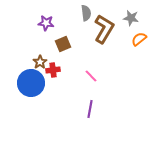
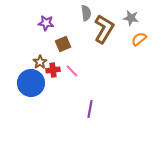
pink line: moved 19 px left, 5 px up
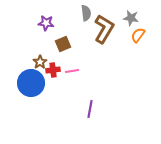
orange semicircle: moved 1 px left, 4 px up; rotated 14 degrees counterclockwise
pink line: rotated 56 degrees counterclockwise
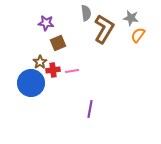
brown square: moved 5 px left, 1 px up
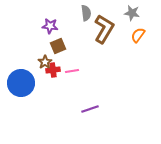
gray star: moved 1 px right, 5 px up
purple star: moved 4 px right, 3 px down
brown square: moved 3 px down
brown star: moved 5 px right
blue circle: moved 10 px left
purple line: rotated 60 degrees clockwise
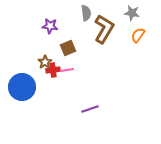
brown square: moved 10 px right, 2 px down
pink line: moved 5 px left, 1 px up
blue circle: moved 1 px right, 4 px down
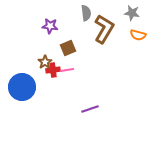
orange semicircle: rotated 112 degrees counterclockwise
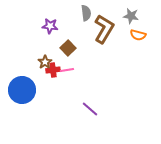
gray star: moved 1 px left, 3 px down
brown square: rotated 21 degrees counterclockwise
blue circle: moved 3 px down
purple line: rotated 60 degrees clockwise
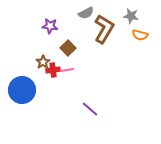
gray semicircle: rotated 70 degrees clockwise
orange semicircle: moved 2 px right
brown star: moved 2 px left
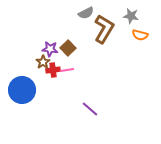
purple star: moved 23 px down
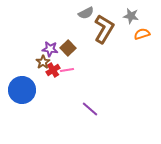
orange semicircle: moved 2 px right, 1 px up; rotated 147 degrees clockwise
red cross: rotated 24 degrees counterclockwise
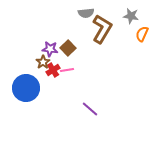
gray semicircle: rotated 21 degrees clockwise
brown L-shape: moved 2 px left
orange semicircle: rotated 49 degrees counterclockwise
blue circle: moved 4 px right, 2 px up
